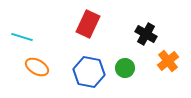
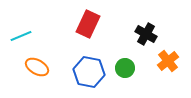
cyan line: moved 1 px left, 1 px up; rotated 40 degrees counterclockwise
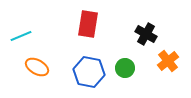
red rectangle: rotated 16 degrees counterclockwise
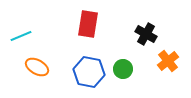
green circle: moved 2 px left, 1 px down
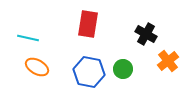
cyan line: moved 7 px right, 2 px down; rotated 35 degrees clockwise
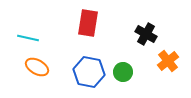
red rectangle: moved 1 px up
green circle: moved 3 px down
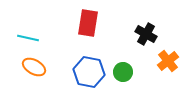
orange ellipse: moved 3 px left
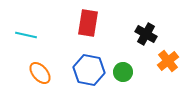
cyan line: moved 2 px left, 3 px up
orange ellipse: moved 6 px right, 6 px down; rotated 20 degrees clockwise
blue hexagon: moved 2 px up
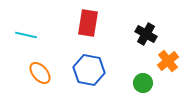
green circle: moved 20 px right, 11 px down
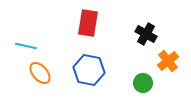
cyan line: moved 11 px down
